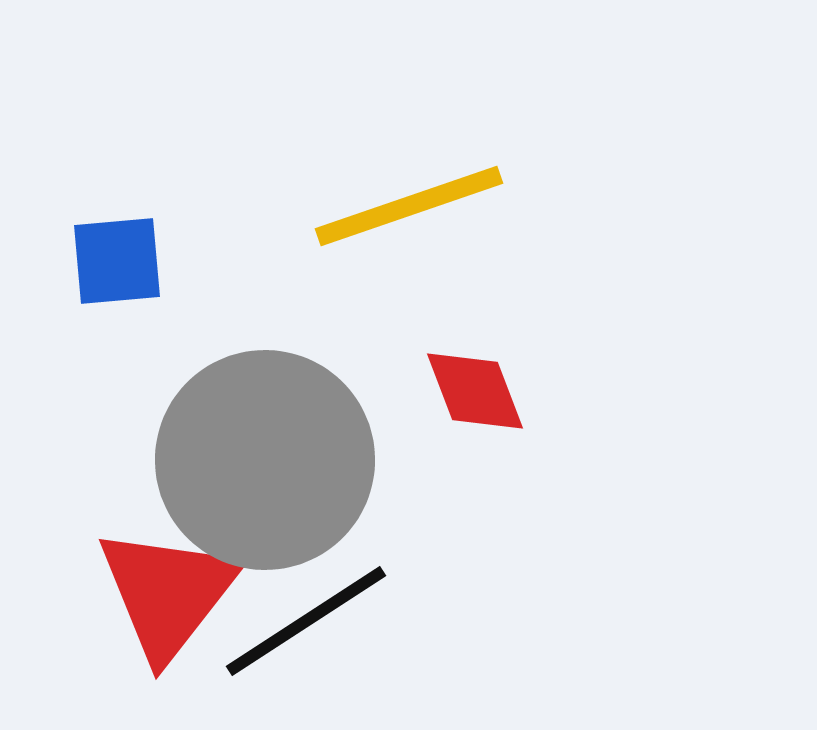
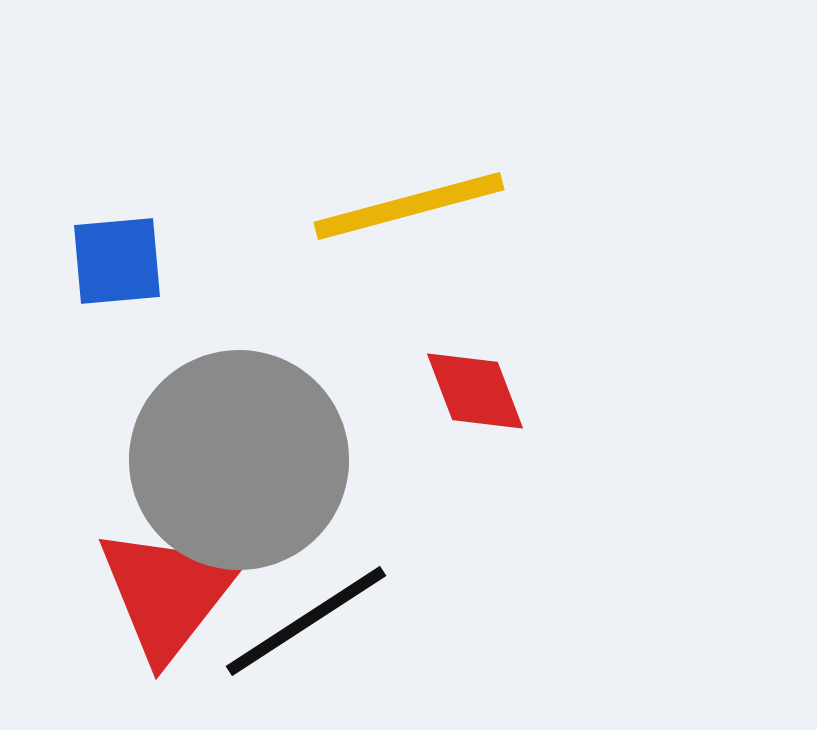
yellow line: rotated 4 degrees clockwise
gray circle: moved 26 px left
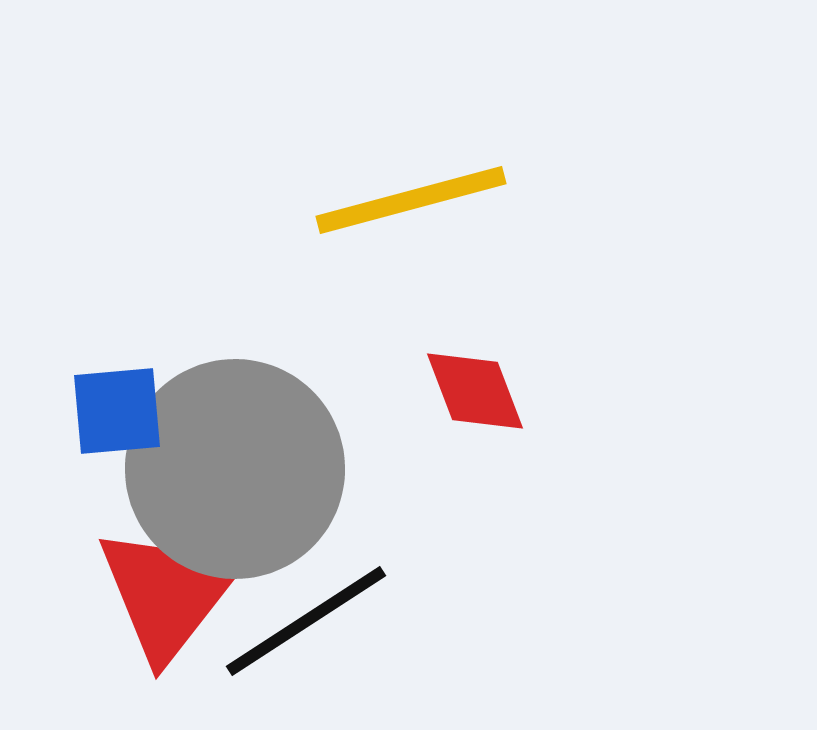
yellow line: moved 2 px right, 6 px up
blue square: moved 150 px down
gray circle: moved 4 px left, 9 px down
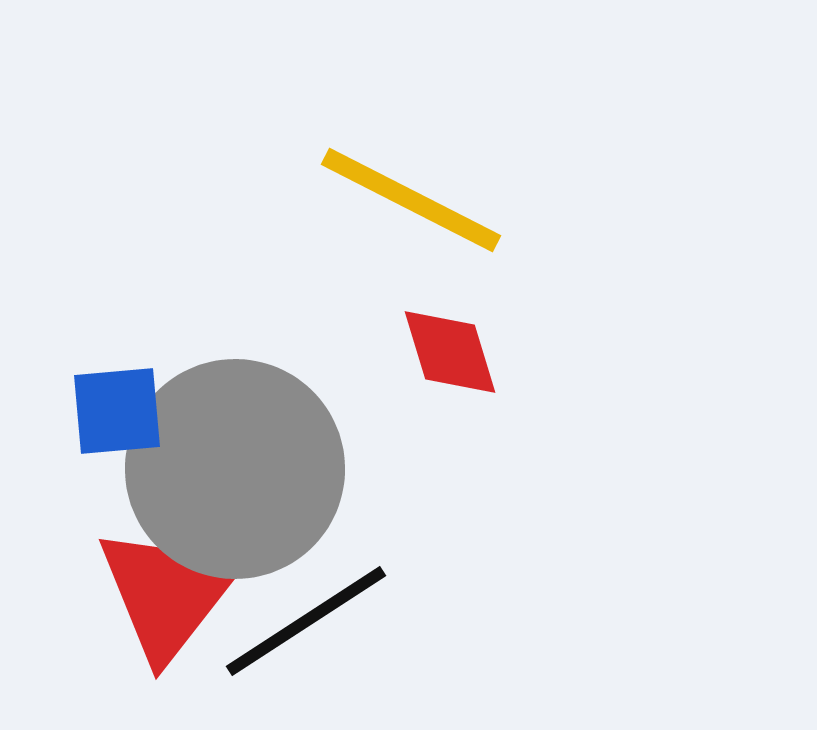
yellow line: rotated 42 degrees clockwise
red diamond: moved 25 px left, 39 px up; rotated 4 degrees clockwise
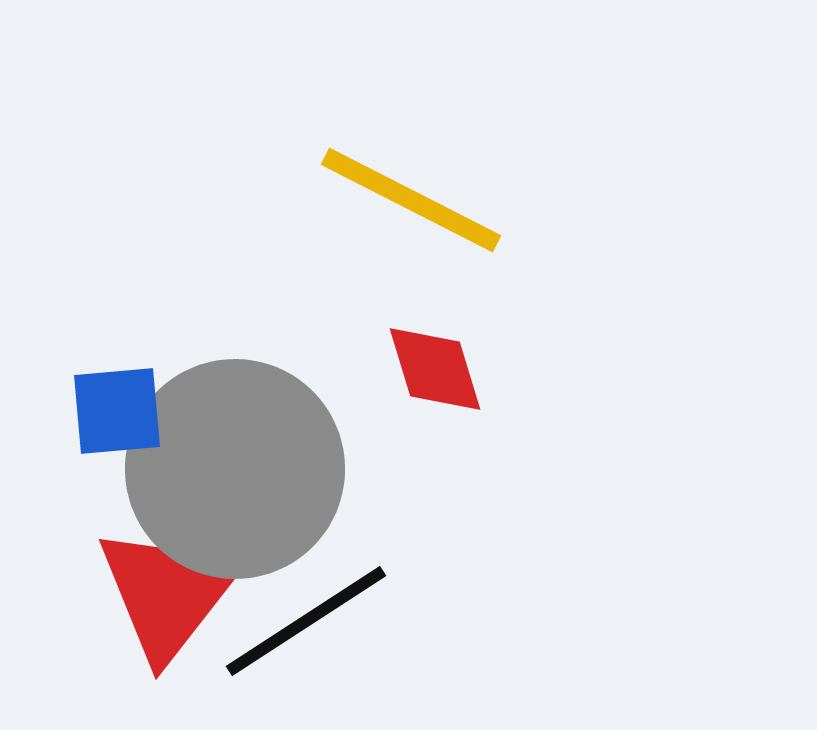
red diamond: moved 15 px left, 17 px down
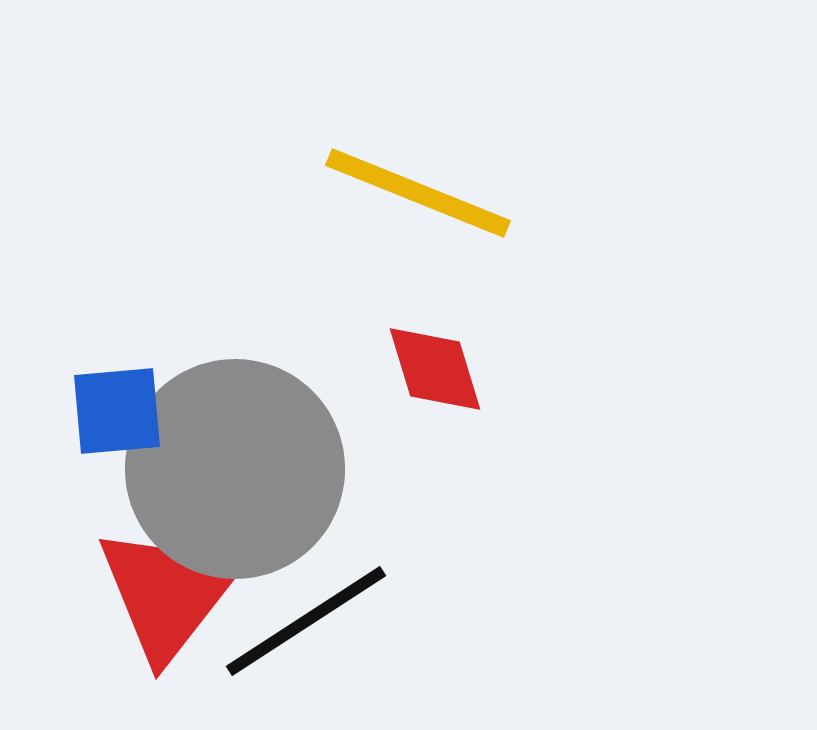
yellow line: moved 7 px right, 7 px up; rotated 5 degrees counterclockwise
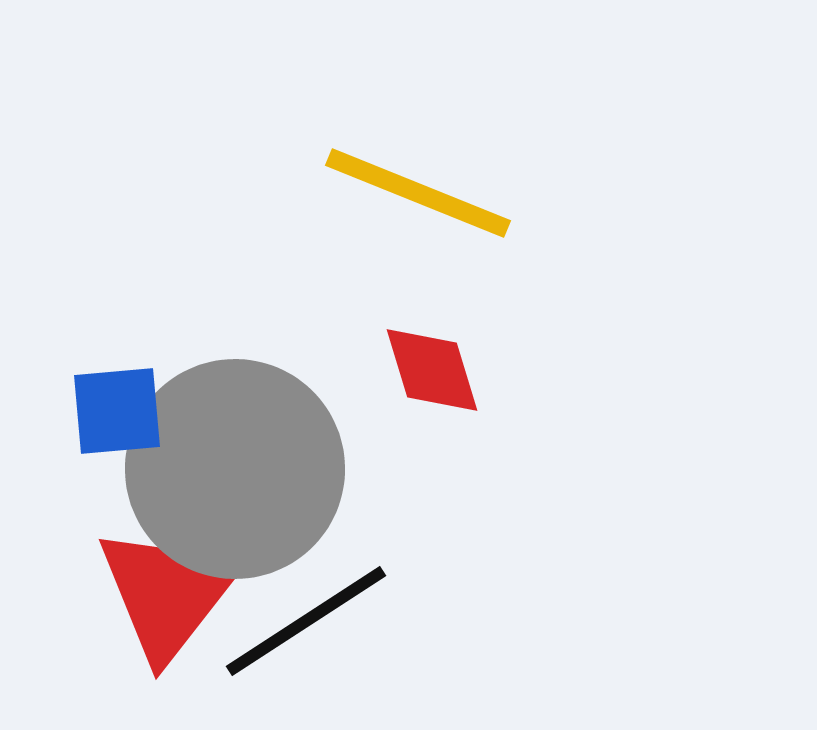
red diamond: moved 3 px left, 1 px down
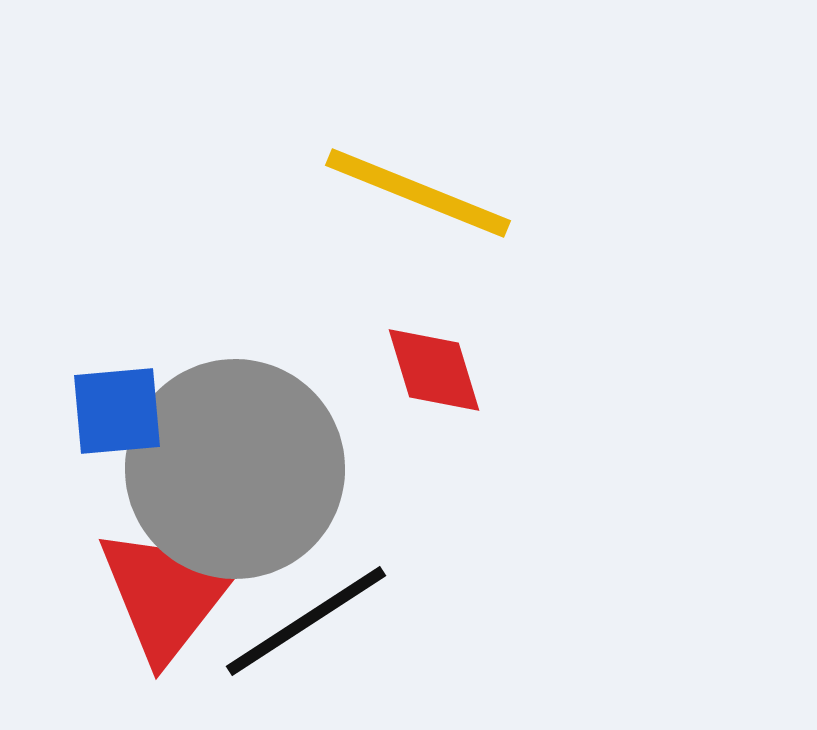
red diamond: moved 2 px right
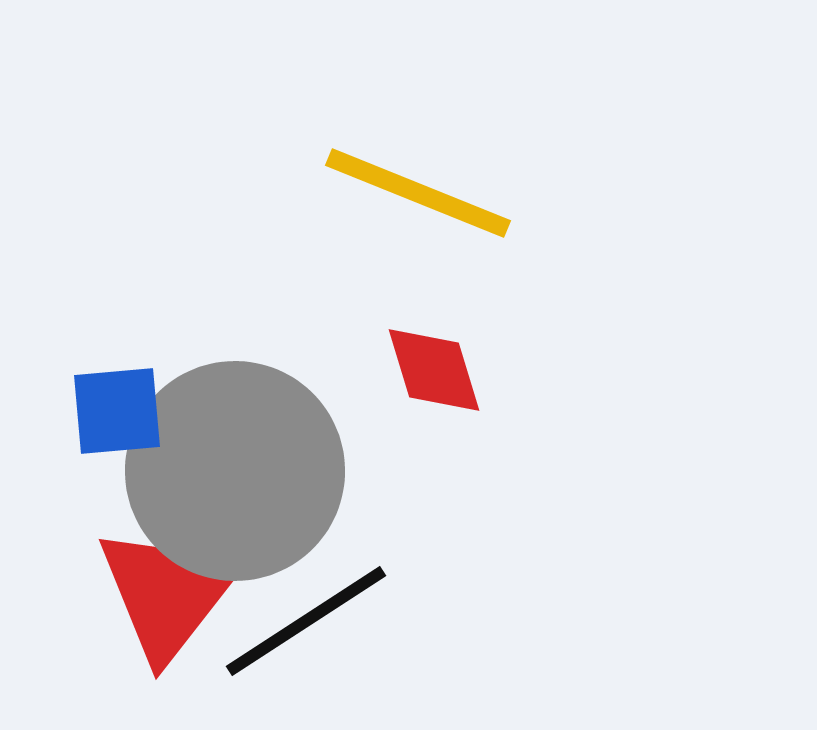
gray circle: moved 2 px down
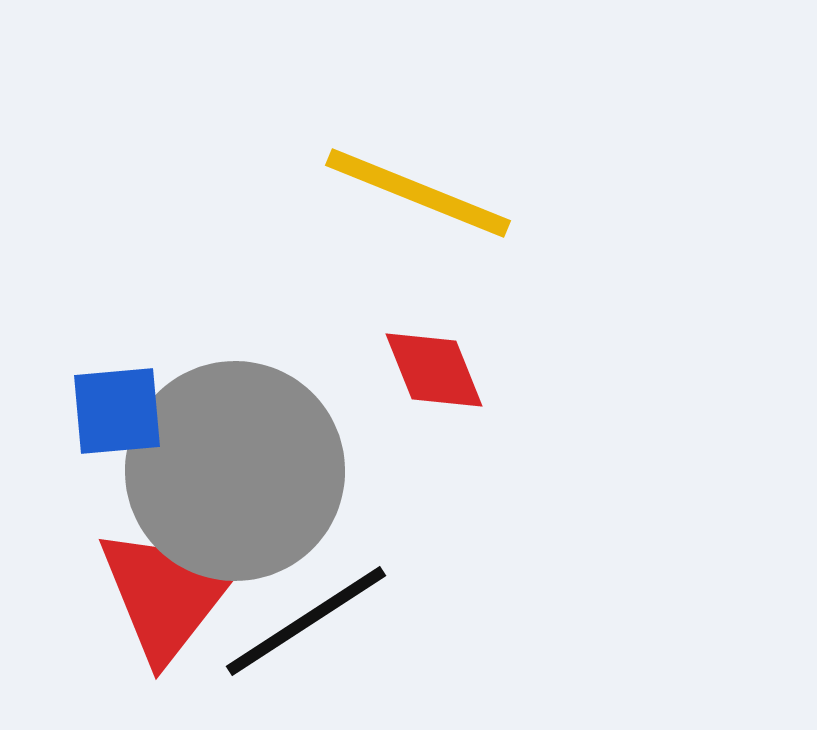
red diamond: rotated 5 degrees counterclockwise
